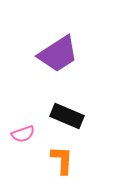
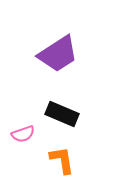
black rectangle: moved 5 px left, 2 px up
orange L-shape: rotated 12 degrees counterclockwise
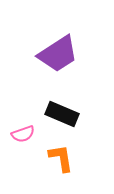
orange L-shape: moved 1 px left, 2 px up
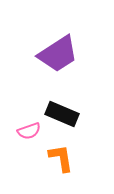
pink semicircle: moved 6 px right, 3 px up
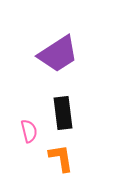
black rectangle: moved 1 px right, 1 px up; rotated 60 degrees clockwise
pink semicircle: rotated 85 degrees counterclockwise
